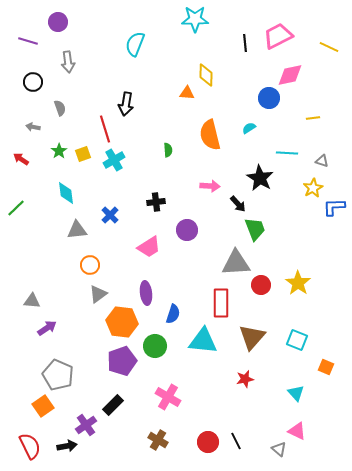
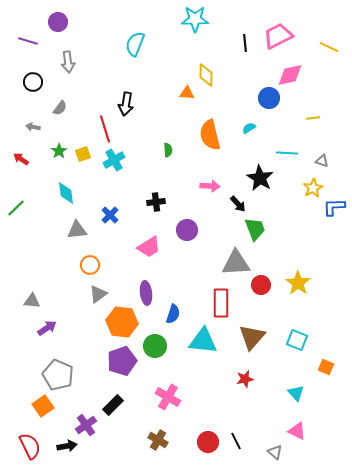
gray semicircle at (60, 108): rotated 56 degrees clockwise
gray triangle at (279, 449): moved 4 px left, 3 px down
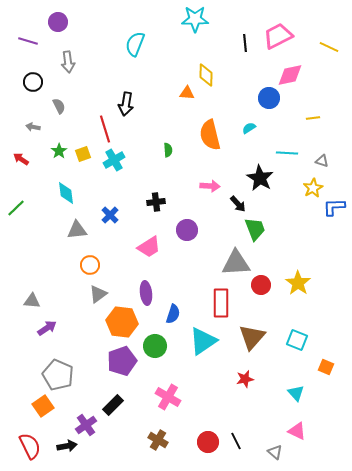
gray semicircle at (60, 108): moved 1 px left, 2 px up; rotated 63 degrees counterclockwise
cyan triangle at (203, 341): rotated 40 degrees counterclockwise
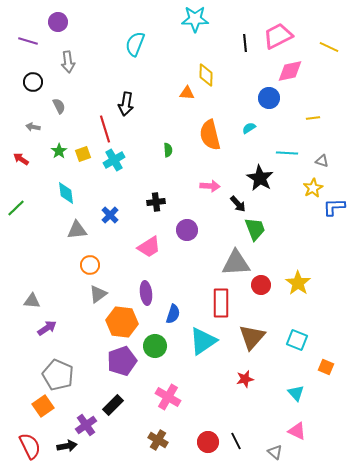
pink diamond at (290, 75): moved 4 px up
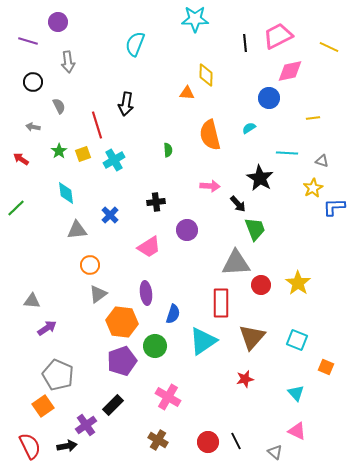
red line at (105, 129): moved 8 px left, 4 px up
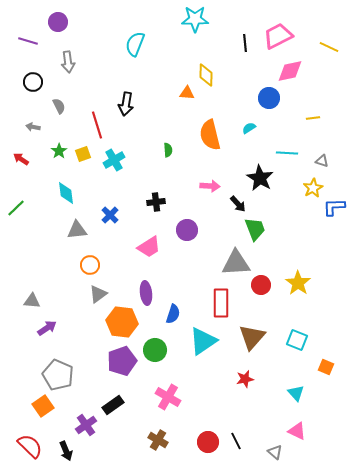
green circle at (155, 346): moved 4 px down
black rectangle at (113, 405): rotated 10 degrees clockwise
red semicircle at (30, 446): rotated 20 degrees counterclockwise
black arrow at (67, 446): moved 1 px left, 5 px down; rotated 78 degrees clockwise
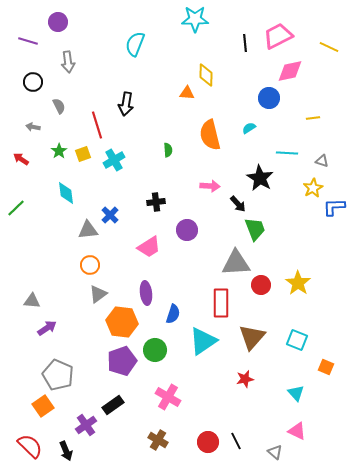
gray triangle at (77, 230): moved 11 px right
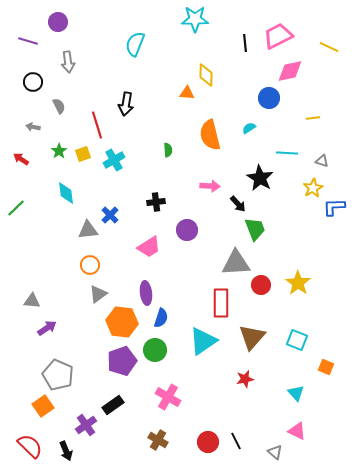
blue semicircle at (173, 314): moved 12 px left, 4 px down
